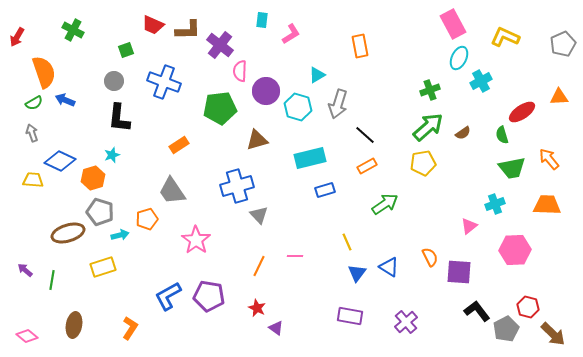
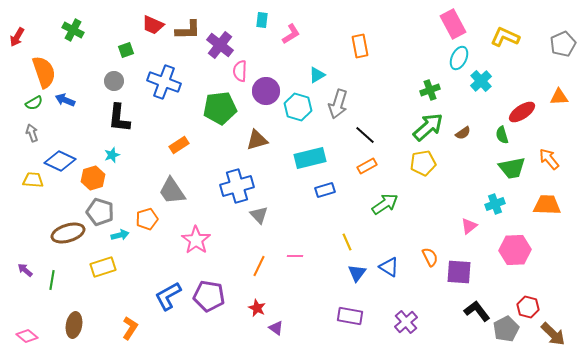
cyan cross at (481, 81): rotated 15 degrees counterclockwise
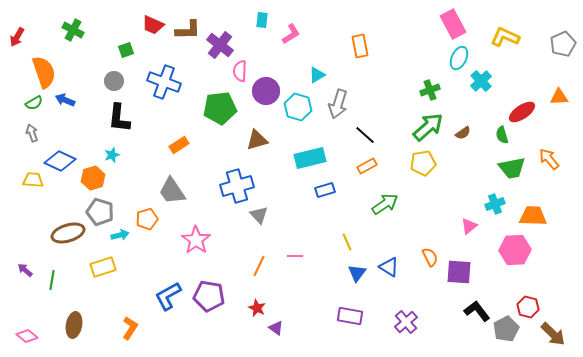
orange trapezoid at (547, 205): moved 14 px left, 11 px down
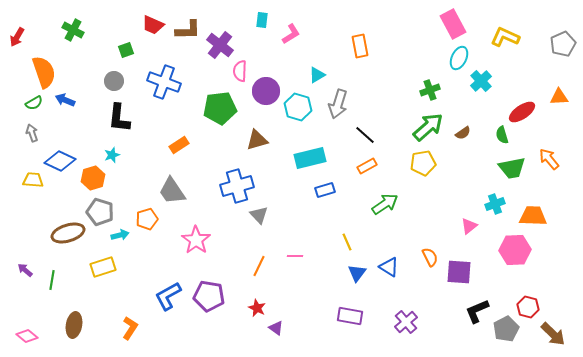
black L-shape at (477, 311): rotated 76 degrees counterclockwise
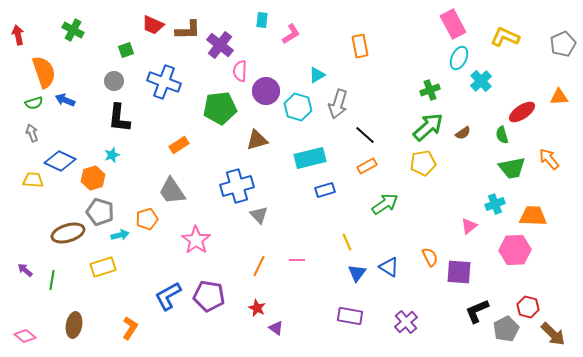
red arrow at (17, 37): moved 1 px right, 2 px up; rotated 138 degrees clockwise
green semicircle at (34, 103): rotated 12 degrees clockwise
pink line at (295, 256): moved 2 px right, 4 px down
pink diamond at (27, 336): moved 2 px left
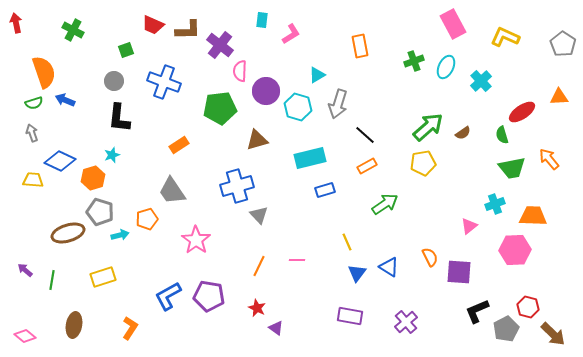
red arrow at (18, 35): moved 2 px left, 12 px up
gray pentagon at (563, 44): rotated 15 degrees counterclockwise
cyan ellipse at (459, 58): moved 13 px left, 9 px down
green cross at (430, 90): moved 16 px left, 29 px up
yellow rectangle at (103, 267): moved 10 px down
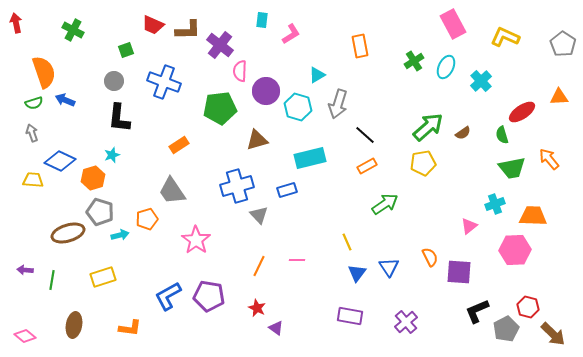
green cross at (414, 61): rotated 12 degrees counterclockwise
blue rectangle at (325, 190): moved 38 px left
blue triangle at (389, 267): rotated 25 degrees clockwise
purple arrow at (25, 270): rotated 35 degrees counterclockwise
orange L-shape at (130, 328): rotated 65 degrees clockwise
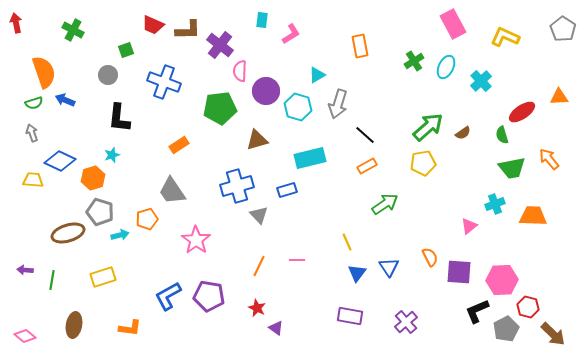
gray pentagon at (563, 44): moved 15 px up
gray circle at (114, 81): moved 6 px left, 6 px up
pink hexagon at (515, 250): moved 13 px left, 30 px down
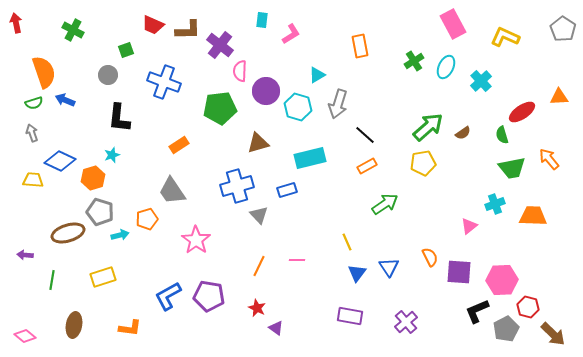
brown triangle at (257, 140): moved 1 px right, 3 px down
purple arrow at (25, 270): moved 15 px up
